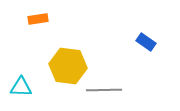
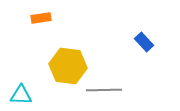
orange rectangle: moved 3 px right, 1 px up
blue rectangle: moved 2 px left; rotated 12 degrees clockwise
cyan triangle: moved 8 px down
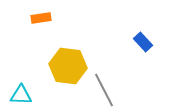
blue rectangle: moved 1 px left
gray line: rotated 64 degrees clockwise
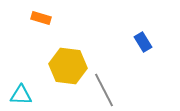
orange rectangle: rotated 24 degrees clockwise
blue rectangle: rotated 12 degrees clockwise
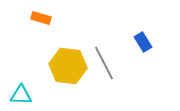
gray line: moved 27 px up
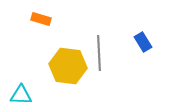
orange rectangle: moved 1 px down
gray line: moved 5 px left, 10 px up; rotated 24 degrees clockwise
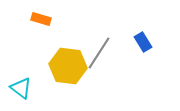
gray line: rotated 36 degrees clockwise
cyan triangle: moved 7 px up; rotated 35 degrees clockwise
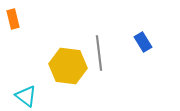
orange rectangle: moved 28 px left; rotated 60 degrees clockwise
gray line: rotated 40 degrees counterclockwise
cyan triangle: moved 5 px right, 8 px down
